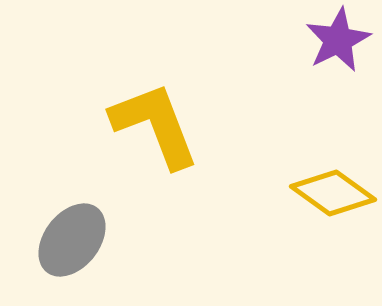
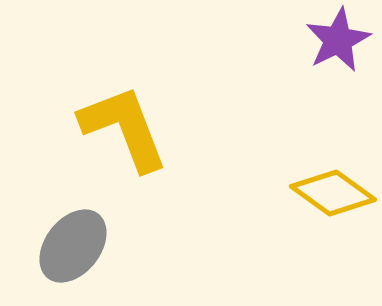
yellow L-shape: moved 31 px left, 3 px down
gray ellipse: moved 1 px right, 6 px down
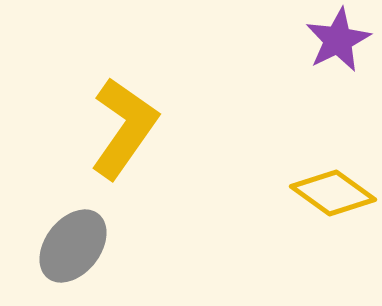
yellow L-shape: rotated 56 degrees clockwise
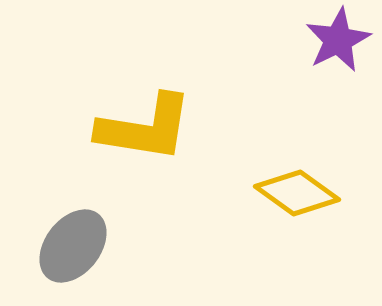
yellow L-shape: moved 21 px right; rotated 64 degrees clockwise
yellow diamond: moved 36 px left
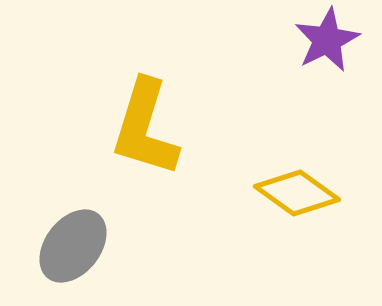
purple star: moved 11 px left
yellow L-shape: rotated 98 degrees clockwise
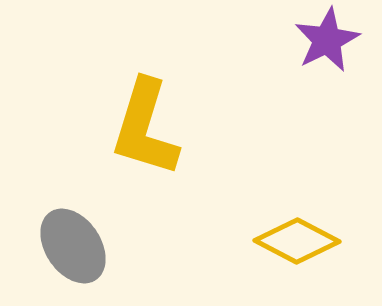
yellow diamond: moved 48 px down; rotated 8 degrees counterclockwise
gray ellipse: rotated 72 degrees counterclockwise
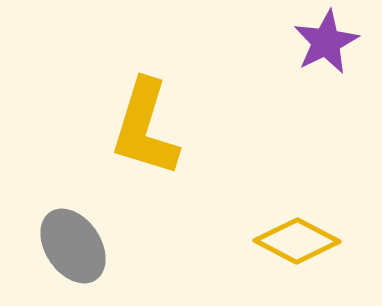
purple star: moved 1 px left, 2 px down
